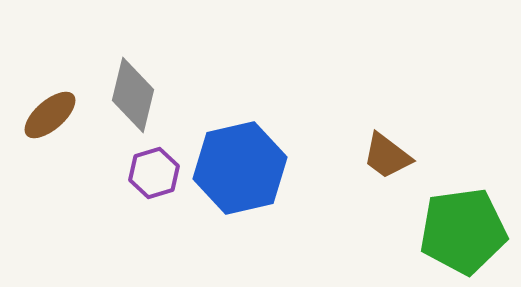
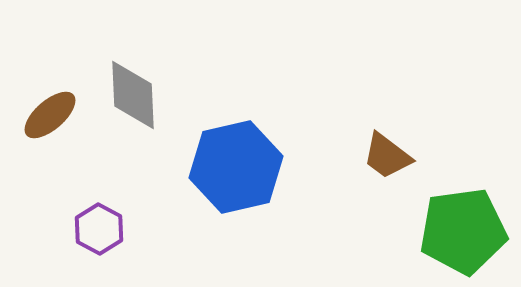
gray diamond: rotated 16 degrees counterclockwise
blue hexagon: moved 4 px left, 1 px up
purple hexagon: moved 55 px left, 56 px down; rotated 15 degrees counterclockwise
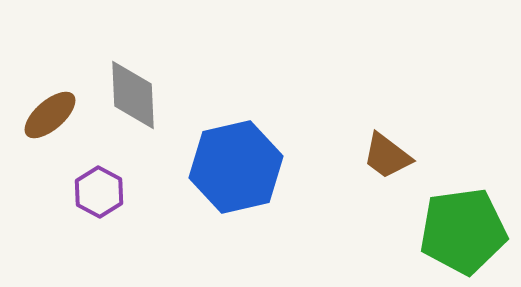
purple hexagon: moved 37 px up
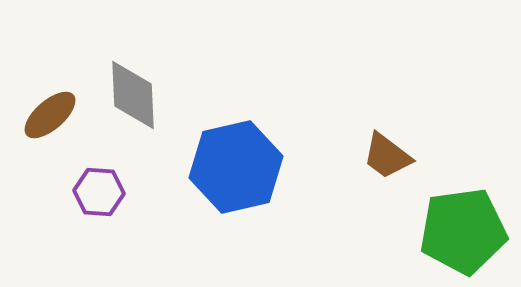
purple hexagon: rotated 24 degrees counterclockwise
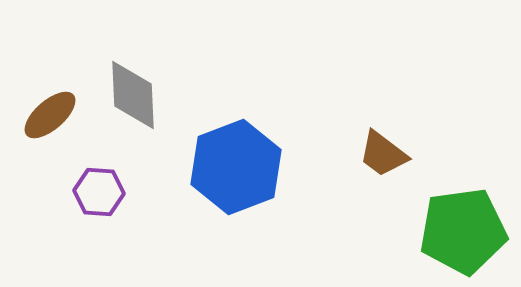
brown trapezoid: moved 4 px left, 2 px up
blue hexagon: rotated 8 degrees counterclockwise
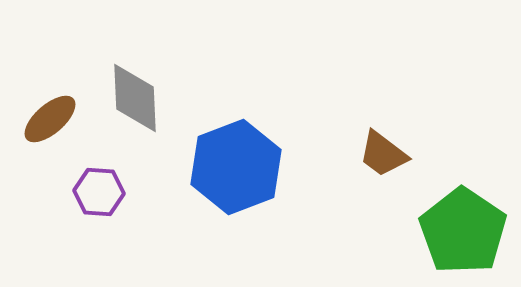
gray diamond: moved 2 px right, 3 px down
brown ellipse: moved 4 px down
green pentagon: rotated 30 degrees counterclockwise
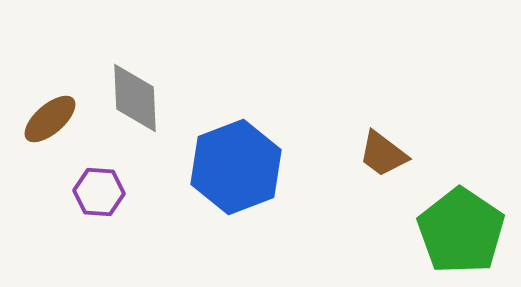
green pentagon: moved 2 px left
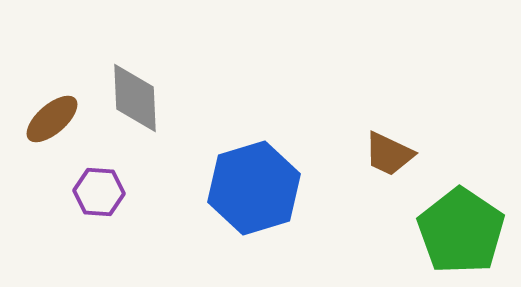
brown ellipse: moved 2 px right
brown trapezoid: moved 6 px right; rotated 12 degrees counterclockwise
blue hexagon: moved 18 px right, 21 px down; rotated 4 degrees clockwise
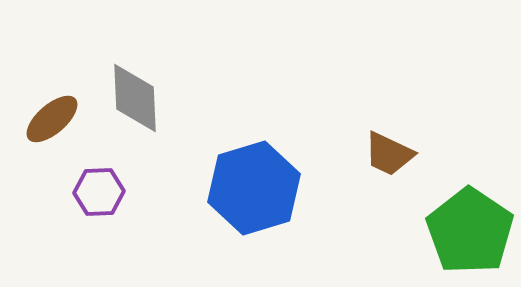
purple hexagon: rotated 6 degrees counterclockwise
green pentagon: moved 9 px right
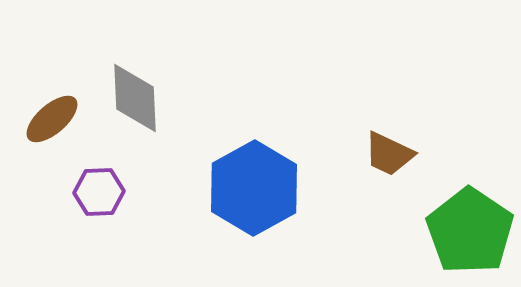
blue hexagon: rotated 12 degrees counterclockwise
